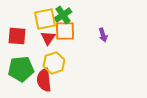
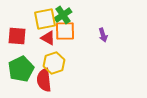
red triangle: rotated 35 degrees counterclockwise
green pentagon: rotated 20 degrees counterclockwise
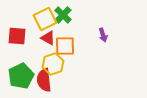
green cross: rotated 12 degrees counterclockwise
yellow square: rotated 15 degrees counterclockwise
orange square: moved 15 px down
yellow hexagon: moved 1 px left, 1 px down
green pentagon: moved 7 px down
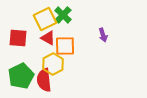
red square: moved 1 px right, 2 px down
yellow hexagon: rotated 10 degrees counterclockwise
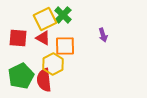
red triangle: moved 5 px left
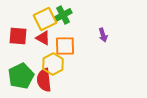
green cross: rotated 18 degrees clockwise
red square: moved 2 px up
